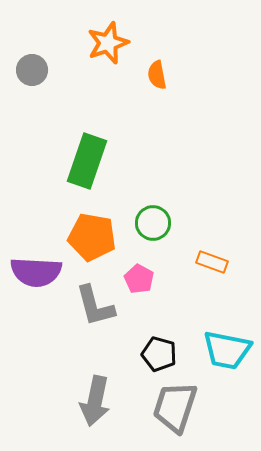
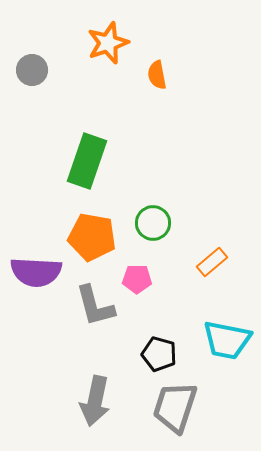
orange rectangle: rotated 60 degrees counterclockwise
pink pentagon: moved 2 px left; rotated 28 degrees counterclockwise
cyan trapezoid: moved 10 px up
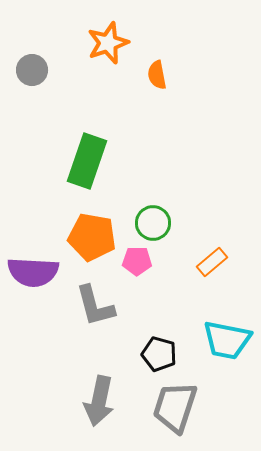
purple semicircle: moved 3 px left
pink pentagon: moved 18 px up
gray arrow: moved 4 px right
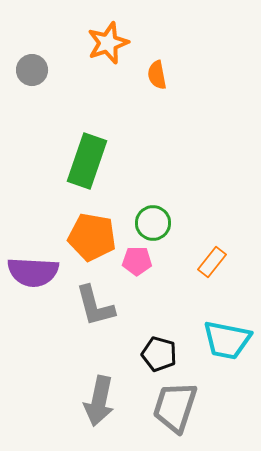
orange rectangle: rotated 12 degrees counterclockwise
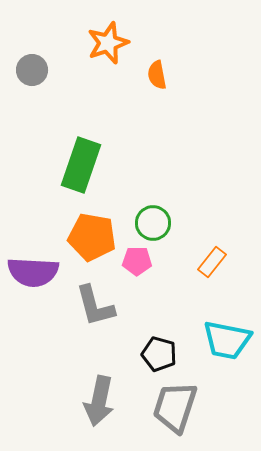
green rectangle: moved 6 px left, 4 px down
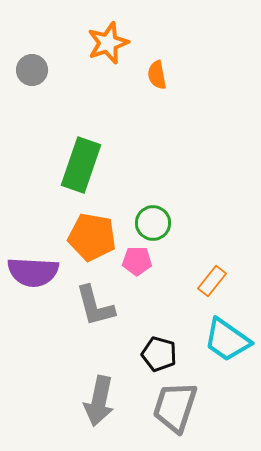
orange rectangle: moved 19 px down
cyan trapezoid: rotated 24 degrees clockwise
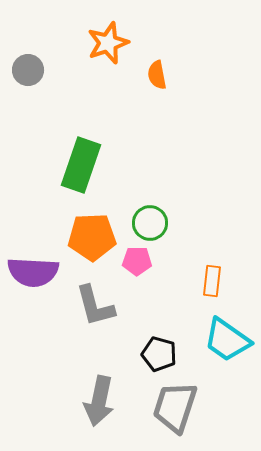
gray circle: moved 4 px left
green circle: moved 3 px left
orange pentagon: rotated 12 degrees counterclockwise
orange rectangle: rotated 32 degrees counterclockwise
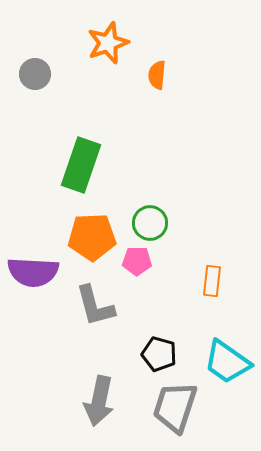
gray circle: moved 7 px right, 4 px down
orange semicircle: rotated 16 degrees clockwise
cyan trapezoid: moved 22 px down
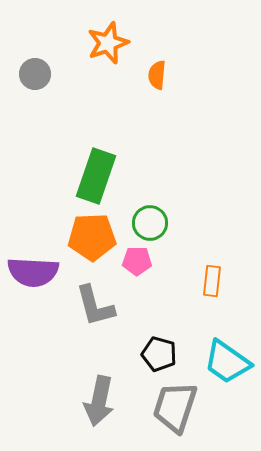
green rectangle: moved 15 px right, 11 px down
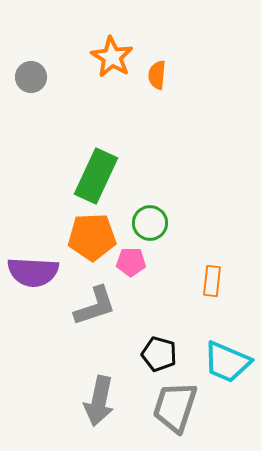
orange star: moved 4 px right, 14 px down; rotated 21 degrees counterclockwise
gray circle: moved 4 px left, 3 px down
green rectangle: rotated 6 degrees clockwise
pink pentagon: moved 6 px left, 1 px down
gray L-shape: rotated 93 degrees counterclockwise
cyan trapezoid: rotated 12 degrees counterclockwise
